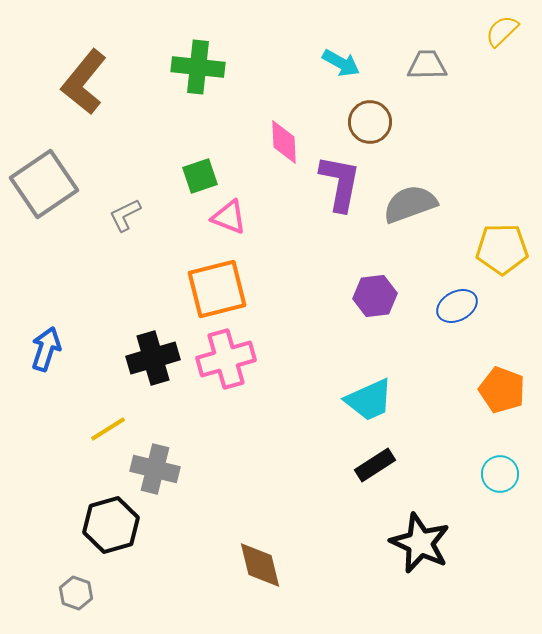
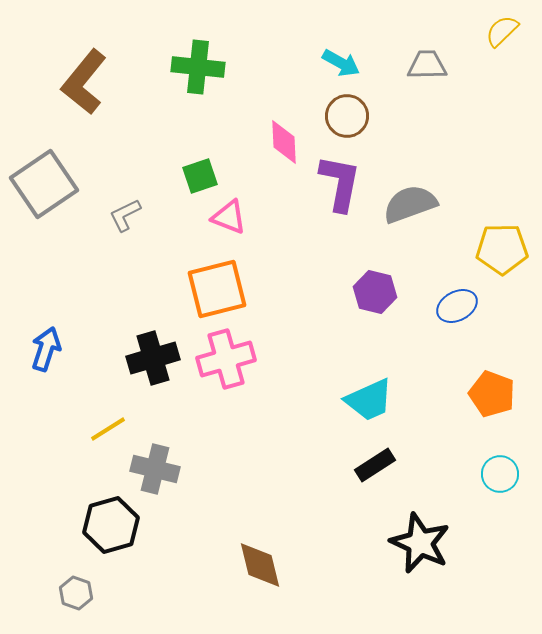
brown circle: moved 23 px left, 6 px up
purple hexagon: moved 4 px up; rotated 21 degrees clockwise
orange pentagon: moved 10 px left, 4 px down
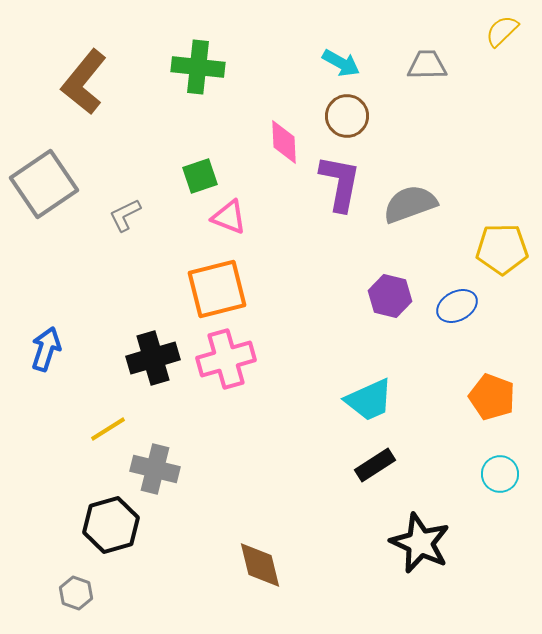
purple hexagon: moved 15 px right, 4 px down
orange pentagon: moved 3 px down
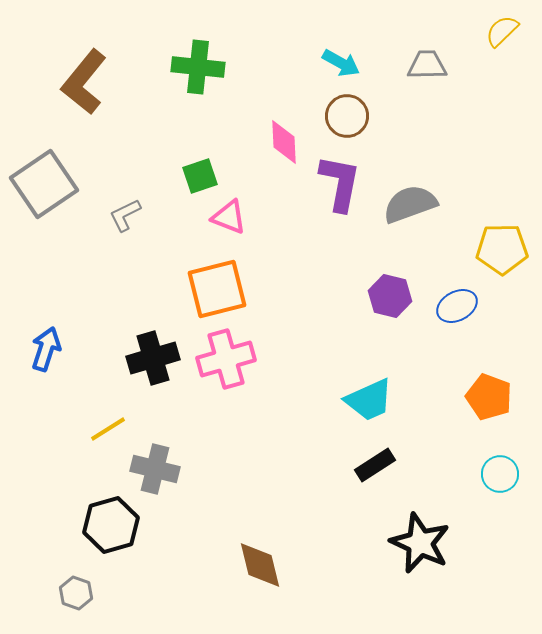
orange pentagon: moved 3 px left
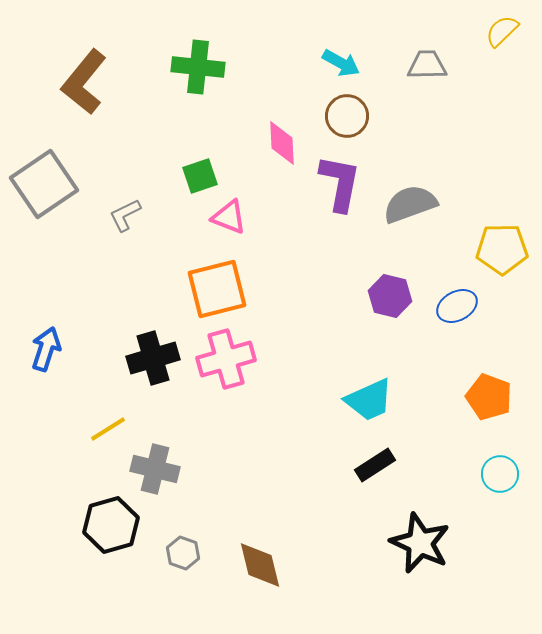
pink diamond: moved 2 px left, 1 px down
gray hexagon: moved 107 px right, 40 px up
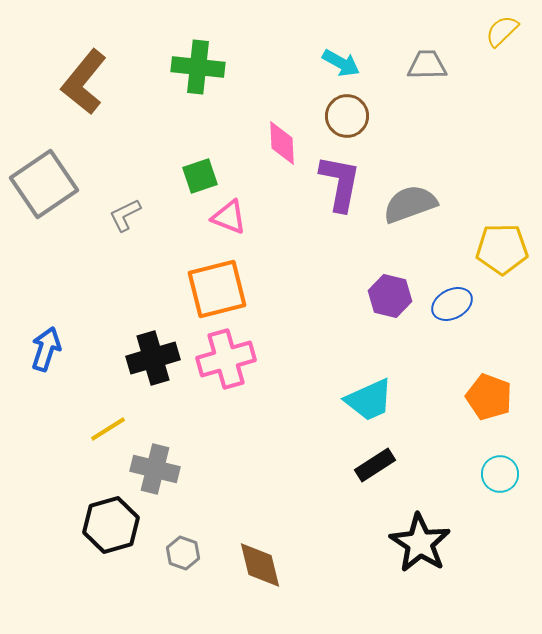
blue ellipse: moved 5 px left, 2 px up
black star: rotated 8 degrees clockwise
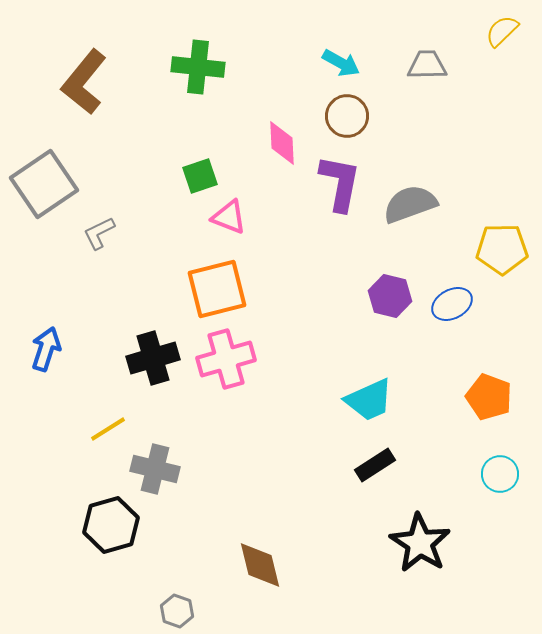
gray L-shape: moved 26 px left, 18 px down
gray hexagon: moved 6 px left, 58 px down
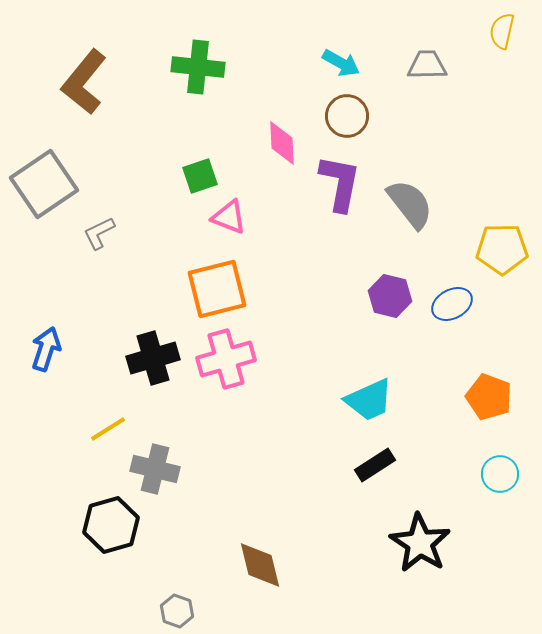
yellow semicircle: rotated 33 degrees counterclockwise
gray semicircle: rotated 72 degrees clockwise
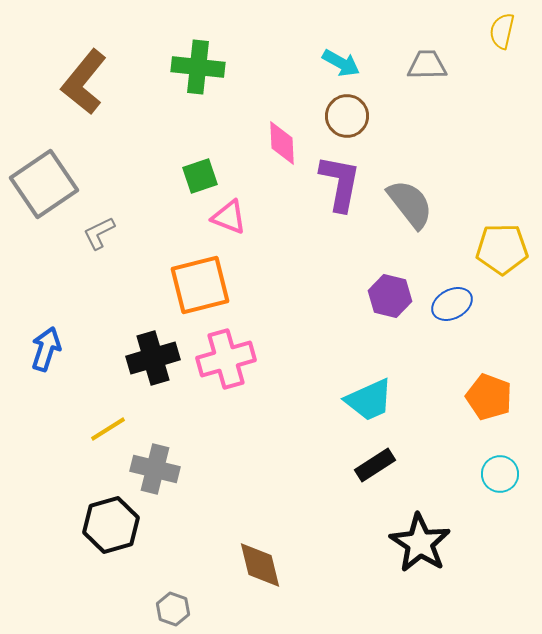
orange square: moved 17 px left, 4 px up
gray hexagon: moved 4 px left, 2 px up
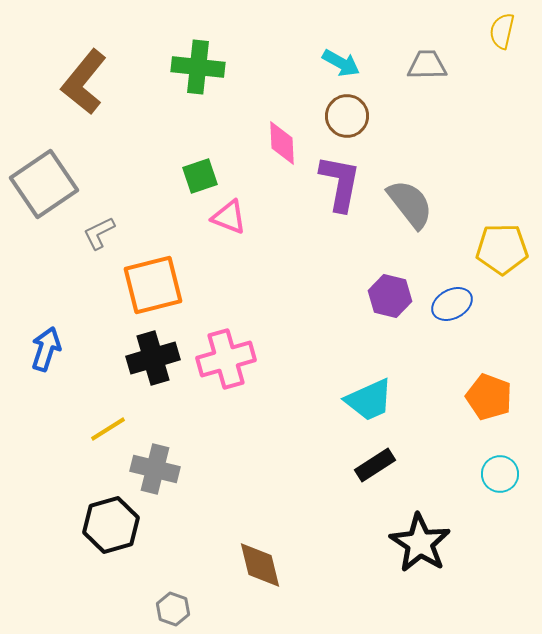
orange square: moved 47 px left
